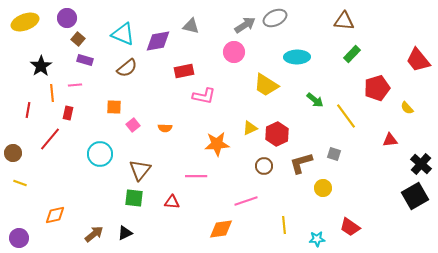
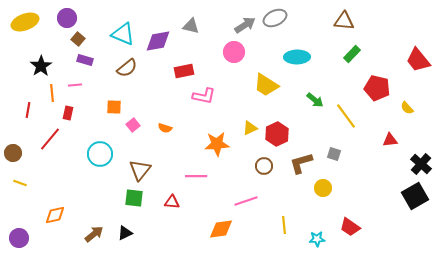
red pentagon at (377, 88): rotated 30 degrees clockwise
orange semicircle at (165, 128): rotated 16 degrees clockwise
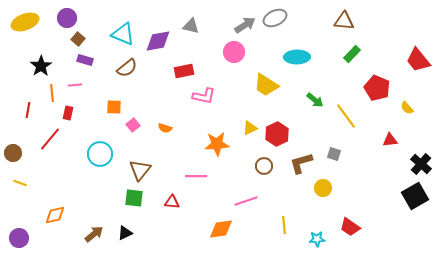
red pentagon at (377, 88): rotated 10 degrees clockwise
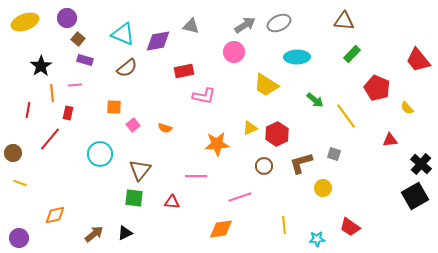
gray ellipse at (275, 18): moved 4 px right, 5 px down
pink line at (246, 201): moved 6 px left, 4 px up
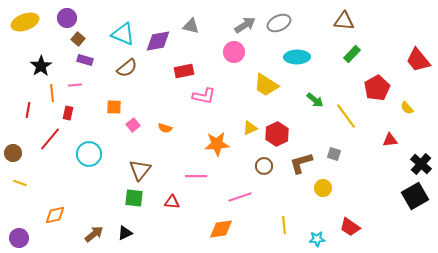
red pentagon at (377, 88): rotated 20 degrees clockwise
cyan circle at (100, 154): moved 11 px left
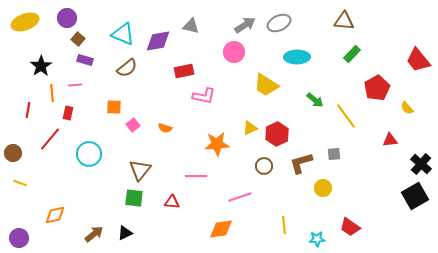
gray square at (334, 154): rotated 24 degrees counterclockwise
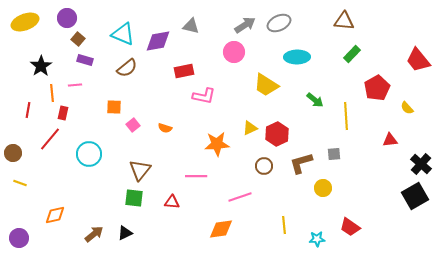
red rectangle at (68, 113): moved 5 px left
yellow line at (346, 116): rotated 32 degrees clockwise
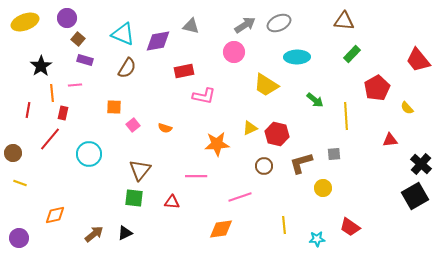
brown semicircle at (127, 68): rotated 20 degrees counterclockwise
red hexagon at (277, 134): rotated 20 degrees counterclockwise
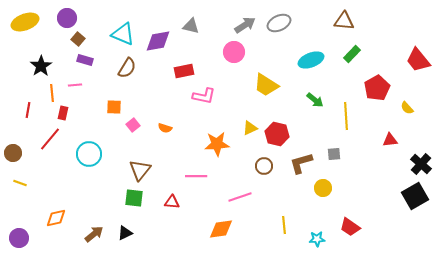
cyan ellipse at (297, 57): moved 14 px right, 3 px down; rotated 20 degrees counterclockwise
orange diamond at (55, 215): moved 1 px right, 3 px down
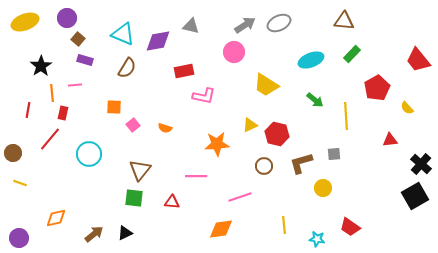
yellow triangle at (250, 128): moved 3 px up
cyan star at (317, 239): rotated 14 degrees clockwise
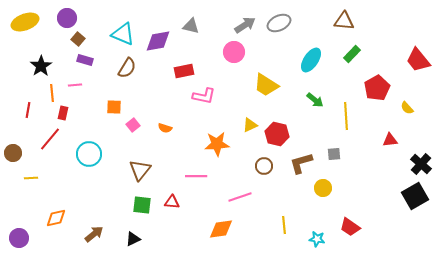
cyan ellipse at (311, 60): rotated 35 degrees counterclockwise
yellow line at (20, 183): moved 11 px right, 5 px up; rotated 24 degrees counterclockwise
green square at (134, 198): moved 8 px right, 7 px down
black triangle at (125, 233): moved 8 px right, 6 px down
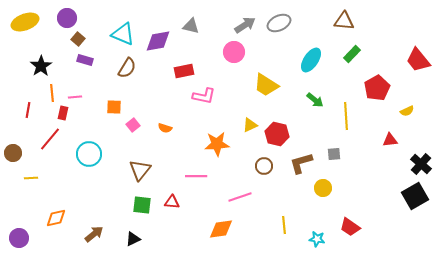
pink line at (75, 85): moved 12 px down
yellow semicircle at (407, 108): moved 3 px down; rotated 72 degrees counterclockwise
